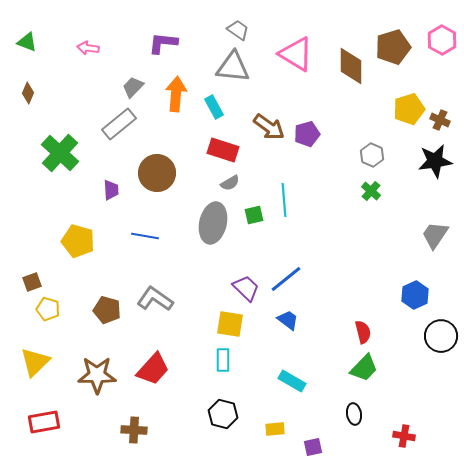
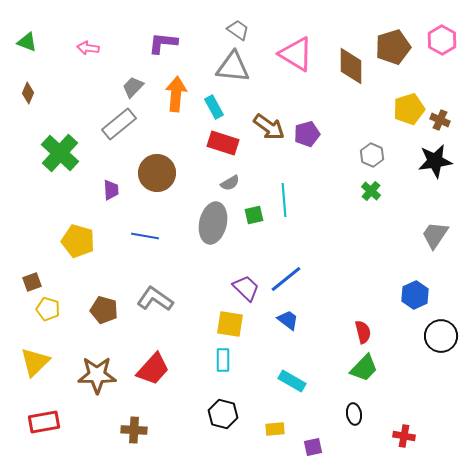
red rectangle at (223, 150): moved 7 px up
brown pentagon at (107, 310): moved 3 px left
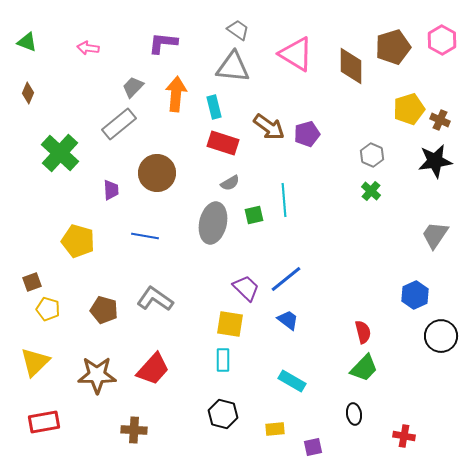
cyan rectangle at (214, 107): rotated 15 degrees clockwise
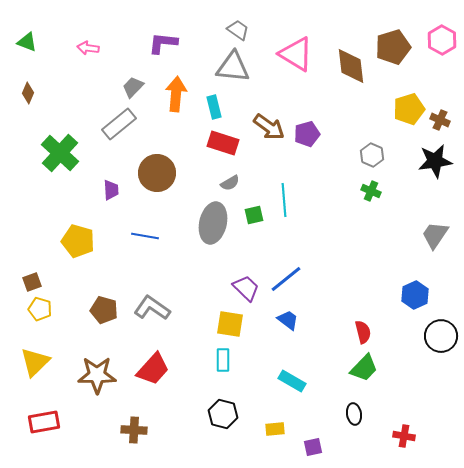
brown diamond at (351, 66): rotated 6 degrees counterclockwise
green cross at (371, 191): rotated 18 degrees counterclockwise
gray L-shape at (155, 299): moved 3 px left, 9 px down
yellow pentagon at (48, 309): moved 8 px left
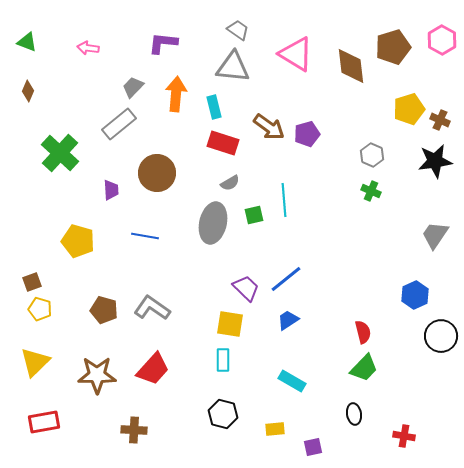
brown diamond at (28, 93): moved 2 px up
blue trapezoid at (288, 320): rotated 70 degrees counterclockwise
